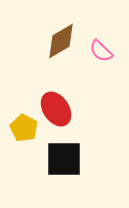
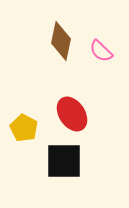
brown diamond: rotated 48 degrees counterclockwise
red ellipse: moved 16 px right, 5 px down
black square: moved 2 px down
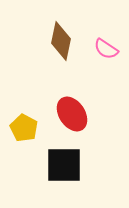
pink semicircle: moved 5 px right, 2 px up; rotated 10 degrees counterclockwise
black square: moved 4 px down
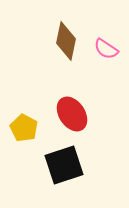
brown diamond: moved 5 px right
black square: rotated 18 degrees counterclockwise
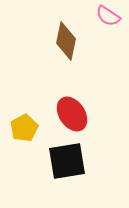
pink semicircle: moved 2 px right, 33 px up
yellow pentagon: rotated 16 degrees clockwise
black square: moved 3 px right, 4 px up; rotated 9 degrees clockwise
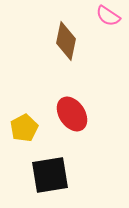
black square: moved 17 px left, 14 px down
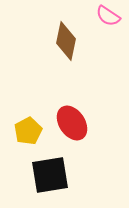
red ellipse: moved 9 px down
yellow pentagon: moved 4 px right, 3 px down
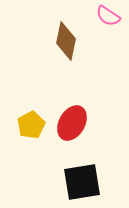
red ellipse: rotated 64 degrees clockwise
yellow pentagon: moved 3 px right, 6 px up
black square: moved 32 px right, 7 px down
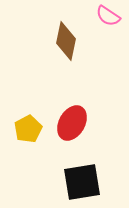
yellow pentagon: moved 3 px left, 4 px down
